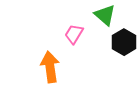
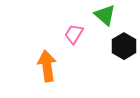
black hexagon: moved 4 px down
orange arrow: moved 3 px left, 1 px up
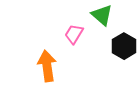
green triangle: moved 3 px left
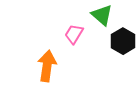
black hexagon: moved 1 px left, 5 px up
orange arrow: rotated 16 degrees clockwise
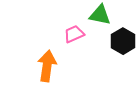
green triangle: moved 2 px left; rotated 30 degrees counterclockwise
pink trapezoid: rotated 35 degrees clockwise
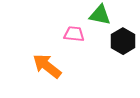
pink trapezoid: rotated 30 degrees clockwise
orange arrow: rotated 60 degrees counterclockwise
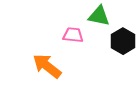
green triangle: moved 1 px left, 1 px down
pink trapezoid: moved 1 px left, 1 px down
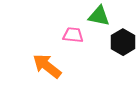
black hexagon: moved 1 px down
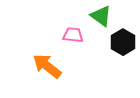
green triangle: moved 2 px right; rotated 25 degrees clockwise
